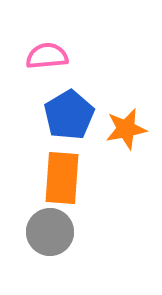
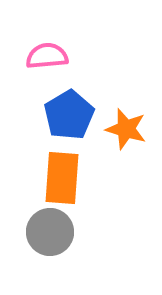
orange star: rotated 27 degrees clockwise
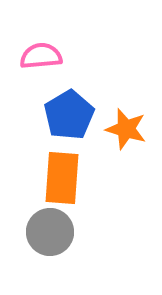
pink semicircle: moved 6 px left
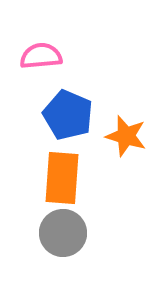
blue pentagon: moved 1 px left; rotated 18 degrees counterclockwise
orange star: moved 7 px down
gray circle: moved 13 px right, 1 px down
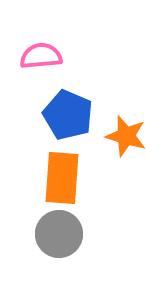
gray circle: moved 4 px left, 1 px down
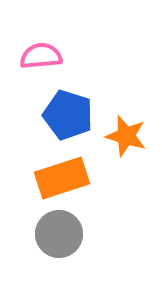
blue pentagon: rotated 6 degrees counterclockwise
orange rectangle: rotated 68 degrees clockwise
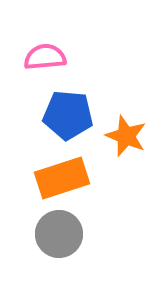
pink semicircle: moved 4 px right, 1 px down
blue pentagon: rotated 12 degrees counterclockwise
orange star: rotated 6 degrees clockwise
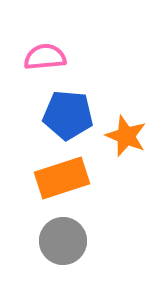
gray circle: moved 4 px right, 7 px down
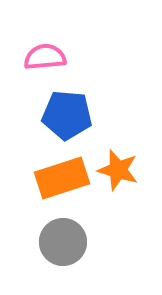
blue pentagon: moved 1 px left
orange star: moved 8 px left, 34 px down; rotated 6 degrees counterclockwise
gray circle: moved 1 px down
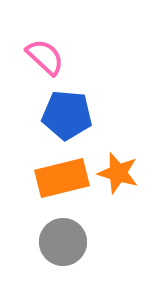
pink semicircle: rotated 48 degrees clockwise
orange star: moved 3 px down
orange rectangle: rotated 4 degrees clockwise
